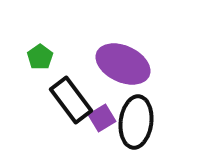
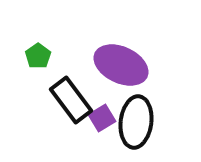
green pentagon: moved 2 px left, 1 px up
purple ellipse: moved 2 px left, 1 px down
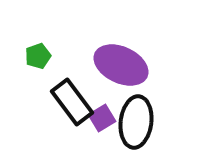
green pentagon: rotated 15 degrees clockwise
black rectangle: moved 1 px right, 2 px down
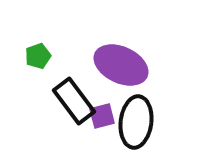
black rectangle: moved 2 px right, 1 px up
purple square: moved 2 px up; rotated 16 degrees clockwise
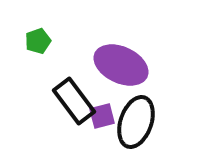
green pentagon: moved 15 px up
black ellipse: rotated 12 degrees clockwise
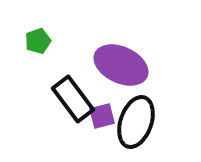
black rectangle: moved 1 px left, 2 px up
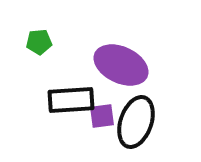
green pentagon: moved 1 px right, 1 px down; rotated 15 degrees clockwise
black rectangle: moved 2 px left, 1 px down; rotated 57 degrees counterclockwise
purple square: rotated 8 degrees clockwise
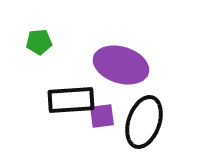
purple ellipse: rotated 8 degrees counterclockwise
black ellipse: moved 8 px right
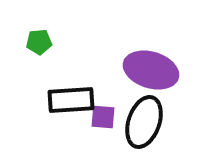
purple ellipse: moved 30 px right, 5 px down
purple square: moved 1 px right, 1 px down; rotated 12 degrees clockwise
